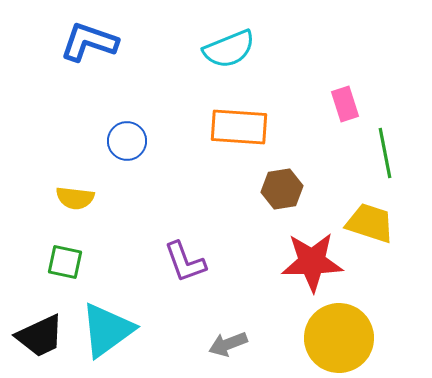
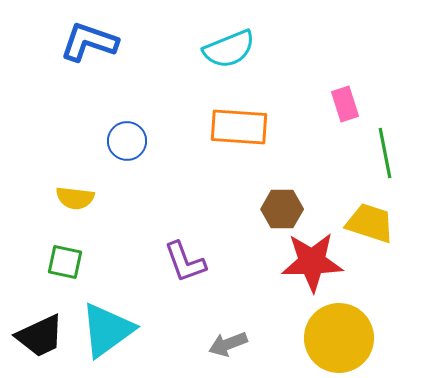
brown hexagon: moved 20 px down; rotated 9 degrees clockwise
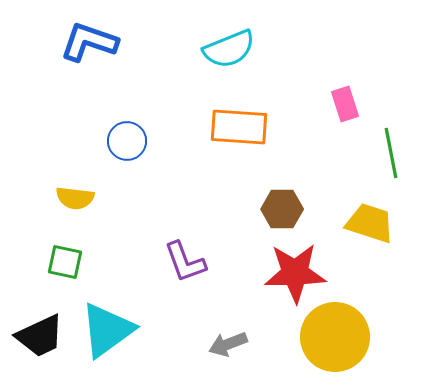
green line: moved 6 px right
red star: moved 17 px left, 11 px down
yellow circle: moved 4 px left, 1 px up
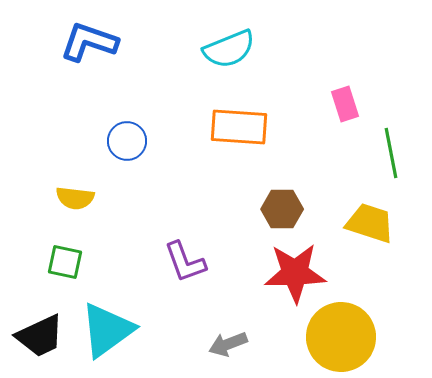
yellow circle: moved 6 px right
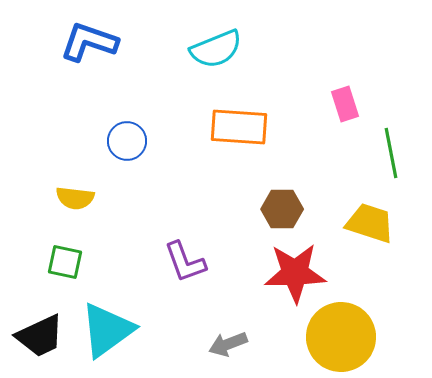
cyan semicircle: moved 13 px left
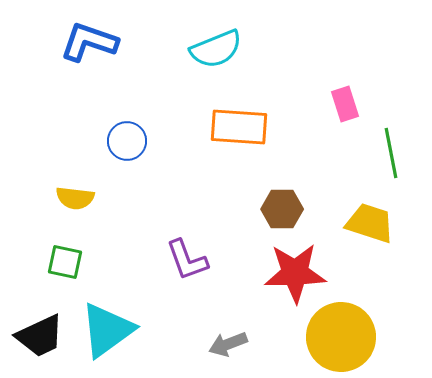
purple L-shape: moved 2 px right, 2 px up
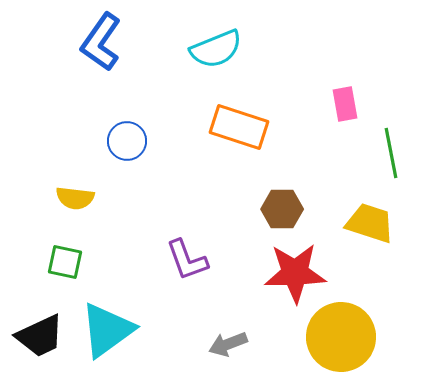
blue L-shape: moved 12 px right; rotated 74 degrees counterclockwise
pink rectangle: rotated 8 degrees clockwise
orange rectangle: rotated 14 degrees clockwise
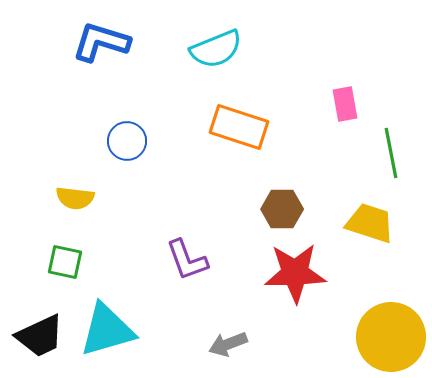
blue L-shape: rotated 72 degrees clockwise
cyan triangle: rotated 20 degrees clockwise
yellow circle: moved 50 px right
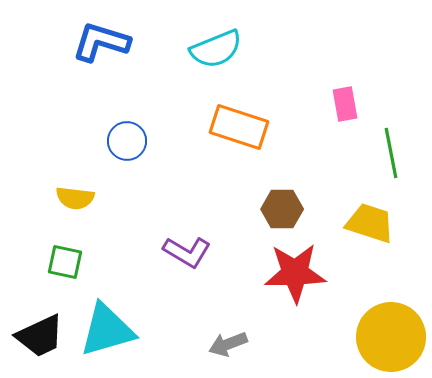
purple L-shape: moved 8 px up; rotated 39 degrees counterclockwise
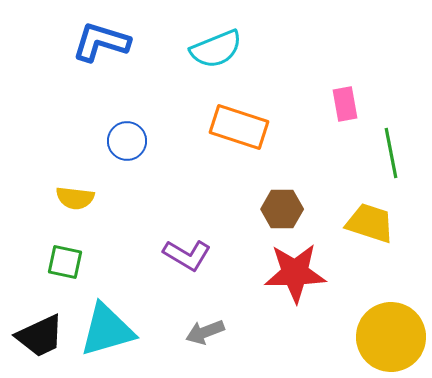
purple L-shape: moved 3 px down
gray arrow: moved 23 px left, 12 px up
